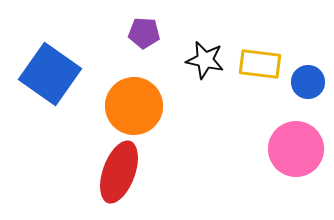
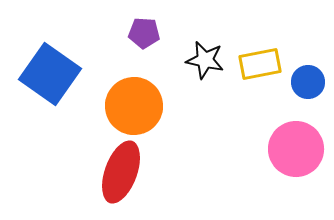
yellow rectangle: rotated 18 degrees counterclockwise
red ellipse: moved 2 px right
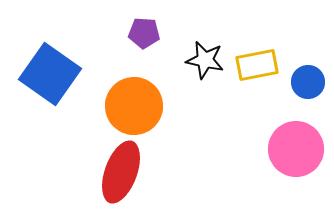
yellow rectangle: moved 3 px left, 1 px down
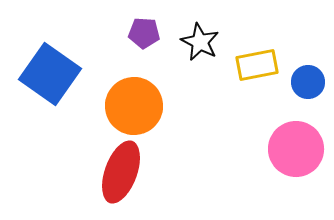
black star: moved 5 px left, 18 px up; rotated 15 degrees clockwise
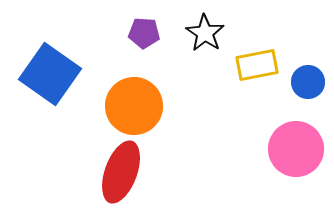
black star: moved 5 px right, 9 px up; rotated 6 degrees clockwise
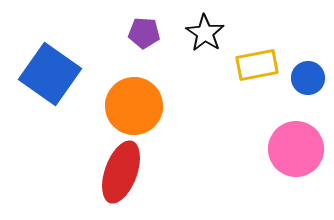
blue circle: moved 4 px up
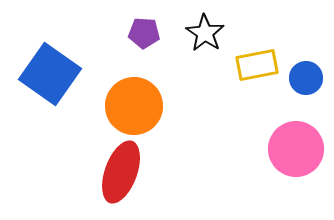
blue circle: moved 2 px left
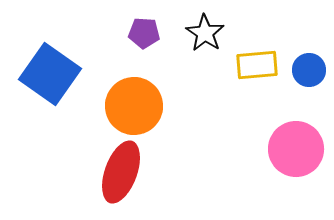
yellow rectangle: rotated 6 degrees clockwise
blue circle: moved 3 px right, 8 px up
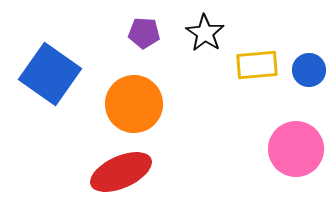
orange circle: moved 2 px up
red ellipse: rotated 46 degrees clockwise
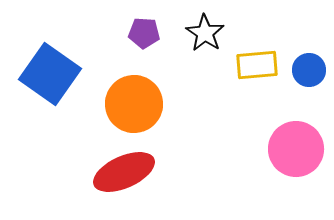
red ellipse: moved 3 px right
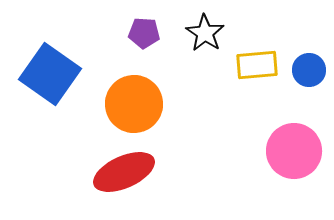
pink circle: moved 2 px left, 2 px down
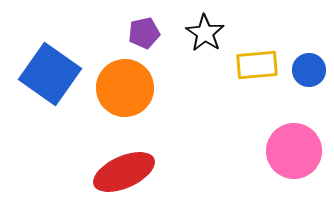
purple pentagon: rotated 16 degrees counterclockwise
orange circle: moved 9 px left, 16 px up
